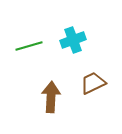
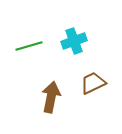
cyan cross: moved 1 px right, 1 px down
brown arrow: rotated 8 degrees clockwise
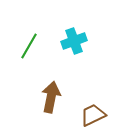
green line: rotated 44 degrees counterclockwise
brown trapezoid: moved 32 px down
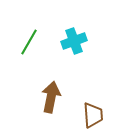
green line: moved 4 px up
brown trapezoid: rotated 112 degrees clockwise
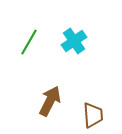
cyan cross: rotated 15 degrees counterclockwise
brown arrow: moved 1 px left, 4 px down; rotated 16 degrees clockwise
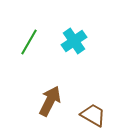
brown trapezoid: rotated 56 degrees counterclockwise
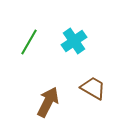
brown arrow: moved 2 px left, 1 px down
brown trapezoid: moved 27 px up
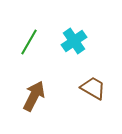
brown arrow: moved 14 px left, 6 px up
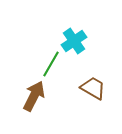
green line: moved 22 px right, 22 px down
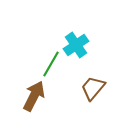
cyan cross: moved 2 px right, 4 px down
brown trapezoid: rotated 80 degrees counterclockwise
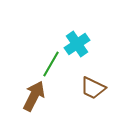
cyan cross: moved 1 px right, 1 px up
brown trapezoid: rotated 104 degrees counterclockwise
